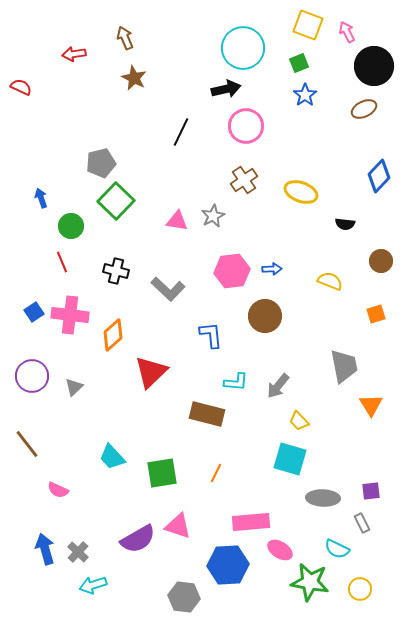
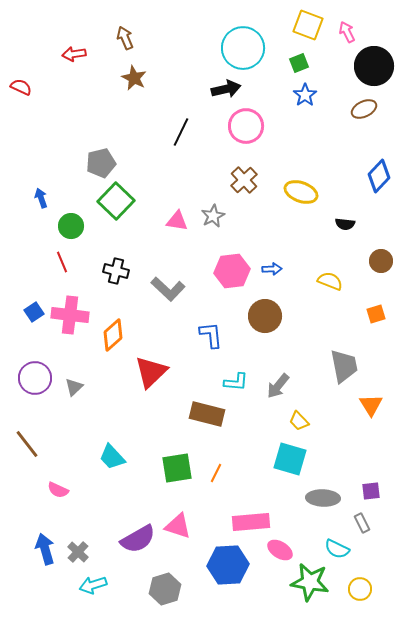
brown cross at (244, 180): rotated 8 degrees counterclockwise
purple circle at (32, 376): moved 3 px right, 2 px down
green square at (162, 473): moved 15 px right, 5 px up
gray hexagon at (184, 597): moved 19 px left, 8 px up; rotated 24 degrees counterclockwise
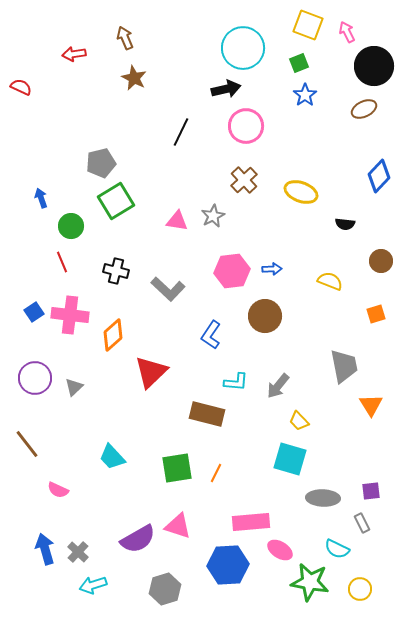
green square at (116, 201): rotated 15 degrees clockwise
blue L-shape at (211, 335): rotated 140 degrees counterclockwise
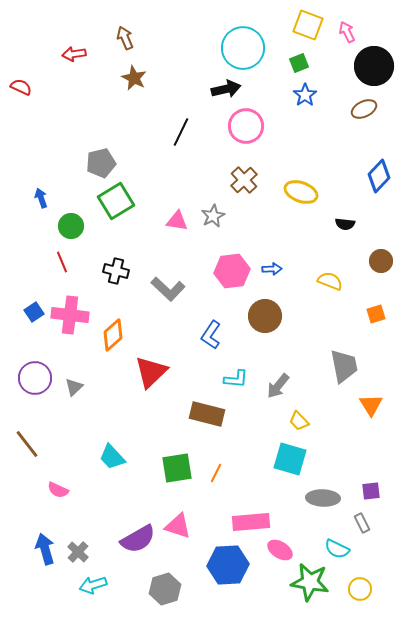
cyan L-shape at (236, 382): moved 3 px up
